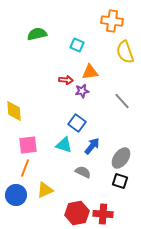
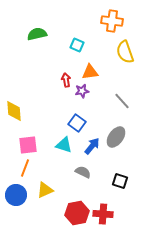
red arrow: rotated 104 degrees counterclockwise
gray ellipse: moved 5 px left, 21 px up
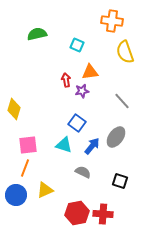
yellow diamond: moved 2 px up; rotated 20 degrees clockwise
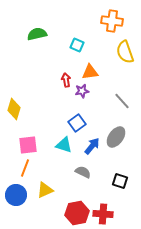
blue square: rotated 18 degrees clockwise
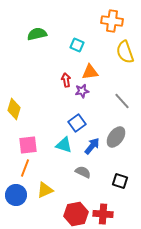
red hexagon: moved 1 px left, 1 px down
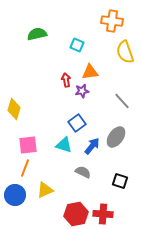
blue circle: moved 1 px left
